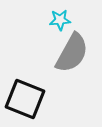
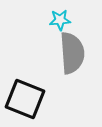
gray semicircle: rotated 33 degrees counterclockwise
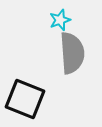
cyan star: rotated 15 degrees counterclockwise
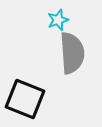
cyan star: moved 2 px left
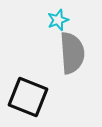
black square: moved 3 px right, 2 px up
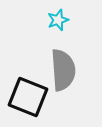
gray semicircle: moved 9 px left, 17 px down
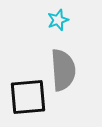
black square: rotated 27 degrees counterclockwise
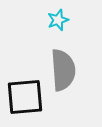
black square: moved 3 px left
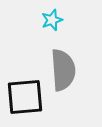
cyan star: moved 6 px left
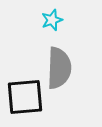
gray semicircle: moved 4 px left, 2 px up; rotated 6 degrees clockwise
